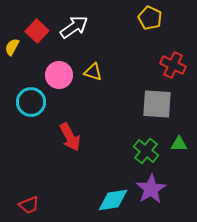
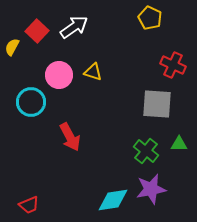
purple star: rotated 20 degrees clockwise
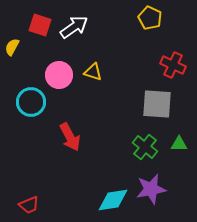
red square: moved 3 px right, 6 px up; rotated 25 degrees counterclockwise
green cross: moved 1 px left, 4 px up
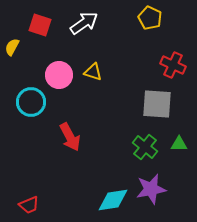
white arrow: moved 10 px right, 4 px up
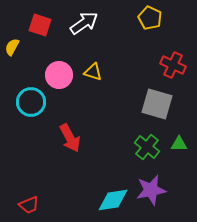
gray square: rotated 12 degrees clockwise
red arrow: moved 1 px down
green cross: moved 2 px right
purple star: moved 1 px down
